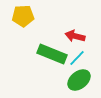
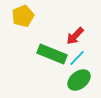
yellow pentagon: rotated 20 degrees counterclockwise
red arrow: rotated 60 degrees counterclockwise
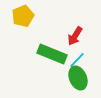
red arrow: rotated 12 degrees counterclockwise
cyan line: moved 2 px down
green ellipse: moved 1 px left, 2 px up; rotated 75 degrees counterclockwise
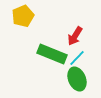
cyan line: moved 2 px up
green ellipse: moved 1 px left, 1 px down
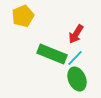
red arrow: moved 1 px right, 2 px up
cyan line: moved 2 px left
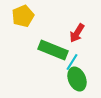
red arrow: moved 1 px right, 1 px up
green rectangle: moved 1 px right, 4 px up
cyan line: moved 3 px left, 4 px down; rotated 12 degrees counterclockwise
